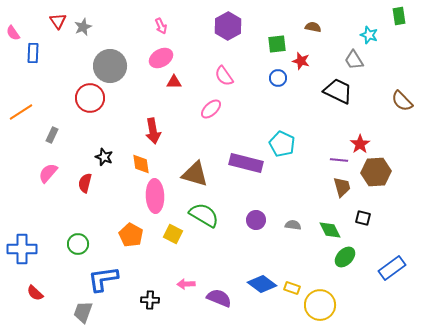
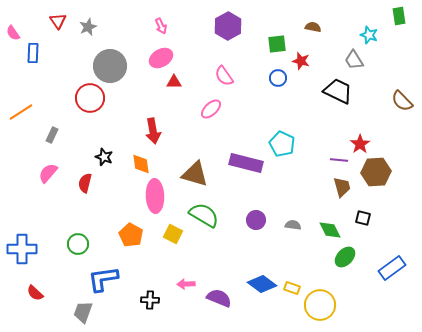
gray star at (83, 27): moved 5 px right
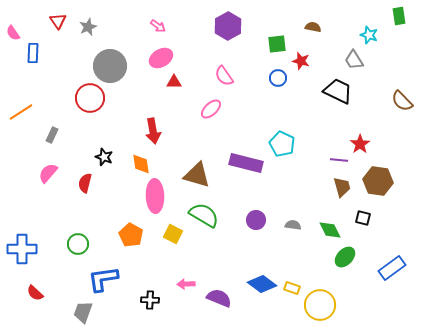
pink arrow at (161, 26): moved 3 px left; rotated 28 degrees counterclockwise
brown hexagon at (376, 172): moved 2 px right, 9 px down; rotated 12 degrees clockwise
brown triangle at (195, 174): moved 2 px right, 1 px down
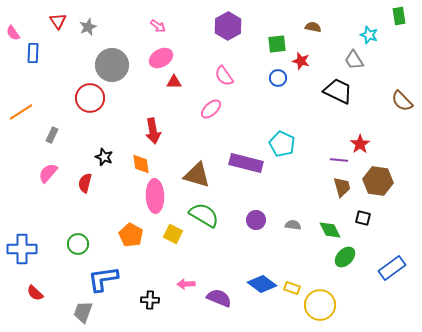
gray circle at (110, 66): moved 2 px right, 1 px up
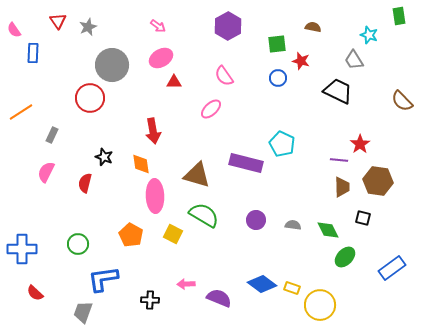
pink semicircle at (13, 33): moved 1 px right, 3 px up
pink semicircle at (48, 173): moved 2 px left, 1 px up; rotated 15 degrees counterclockwise
brown trapezoid at (342, 187): rotated 15 degrees clockwise
green diamond at (330, 230): moved 2 px left
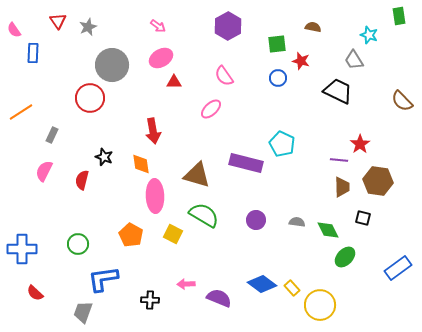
pink semicircle at (46, 172): moved 2 px left, 1 px up
red semicircle at (85, 183): moved 3 px left, 3 px up
gray semicircle at (293, 225): moved 4 px right, 3 px up
blue rectangle at (392, 268): moved 6 px right
yellow rectangle at (292, 288): rotated 28 degrees clockwise
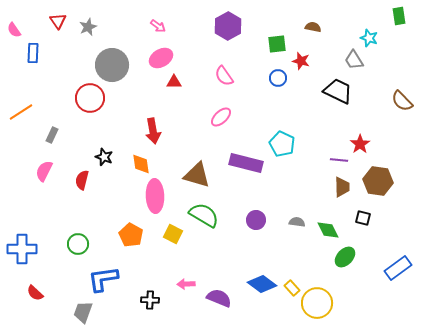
cyan star at (369, 35): moved 3 px down
pink ellipse at (211, 109): moved 10 px right, 8 px down
yellow circle at (320, 305): moved 3 px left, 2 px up
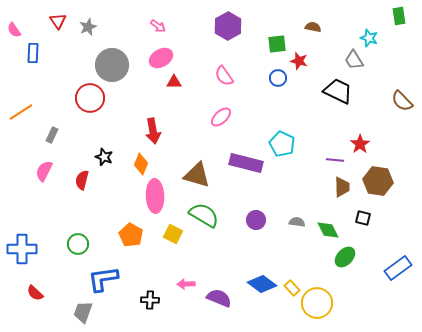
red star at (301, 61): moved 2 px left
purple line at (339, 160): moved 4 px left
orange diamond at (141, 164): rotated 30 degrees clockwise
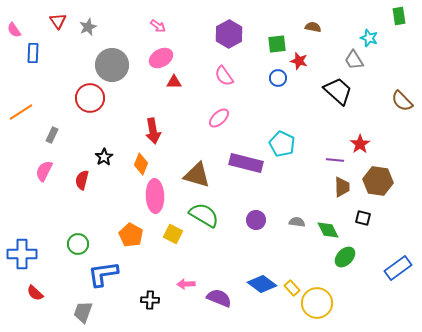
purple hexagon at (228, 26): moved 1 px right, 8 px down
black trapezoid at (338, 91): rotated 16 degrees clockwise
pink ellipse at (221, 117): moved 2 px left, 1 px down
black star at (104, 157): rotated 18 degrees clockwise
blue cross at (22, 249): moved 5 px down
blue L-shape at (103, 279): moved 5 px up
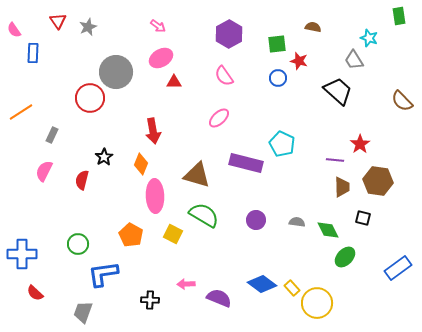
gray circle at (112, 65): moved 4 px right, 7 px down
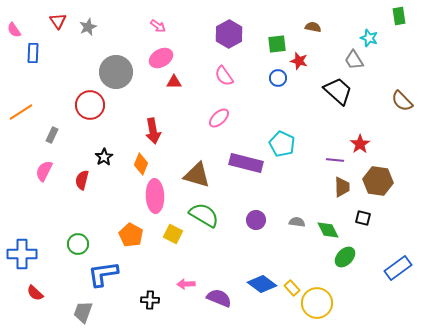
red circle at (90, 98): moved 7 px down
